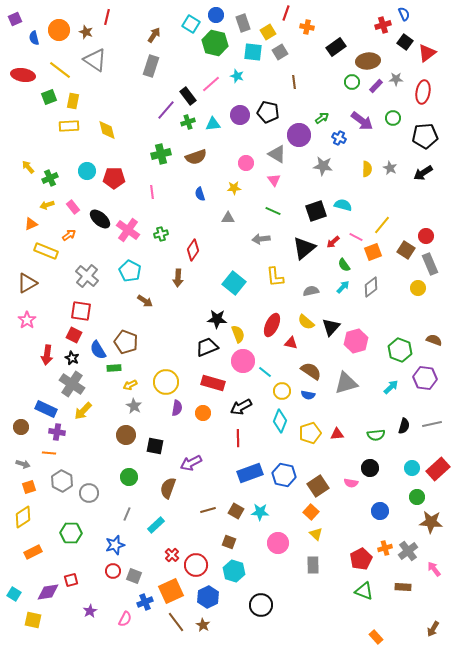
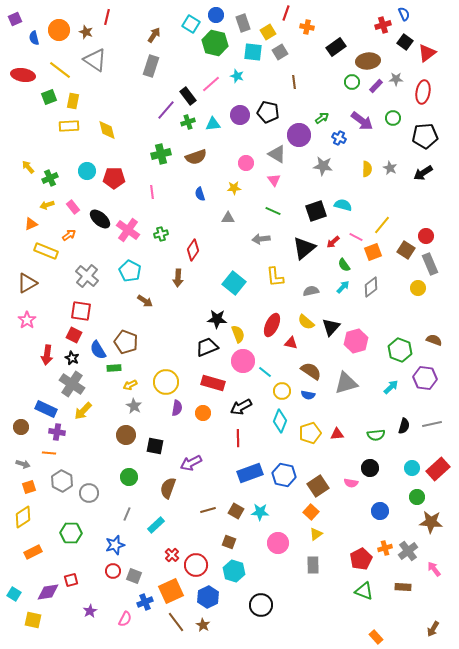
yellow triangle at (316, 534): rotated 40 degrees clockwise
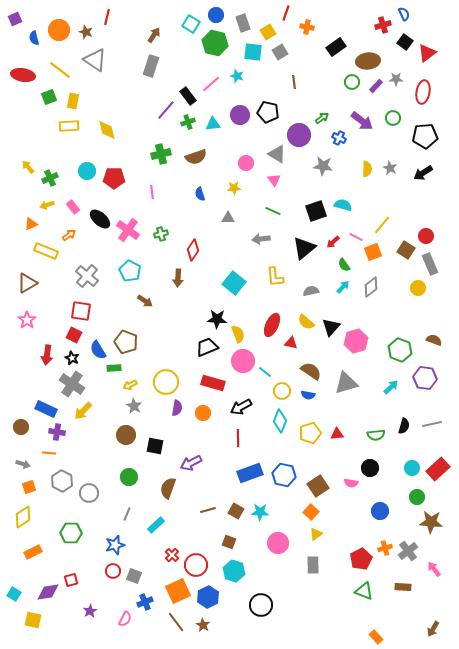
orange square at (171, 591): moved 7 px right
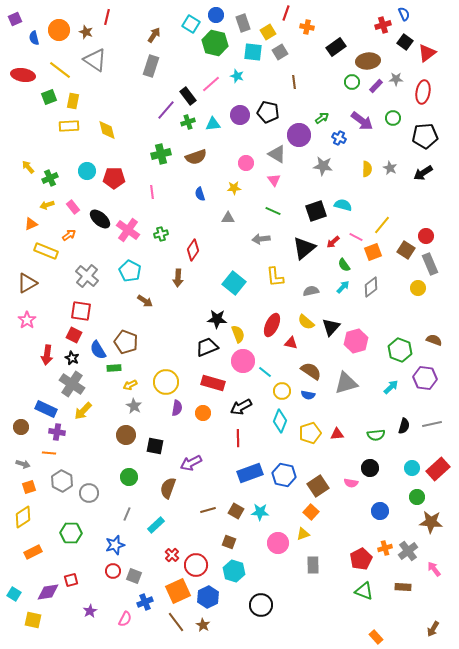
yellow triangle at (316, 534): moved 13 px left; rotated 16 degrees clockwise
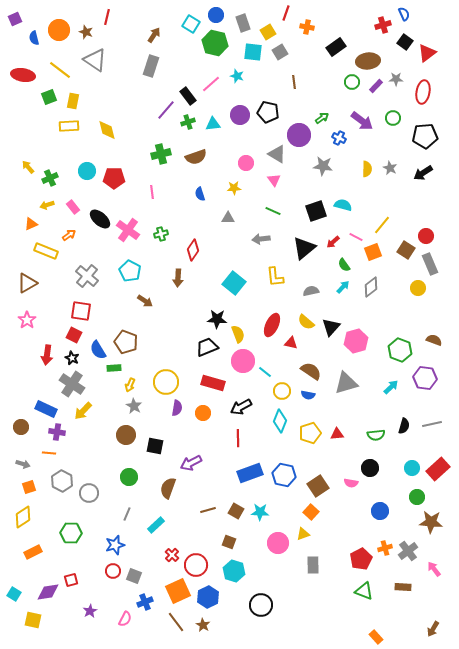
yellow arrow at (130, 385): rotated 40 degrees counterclockwise
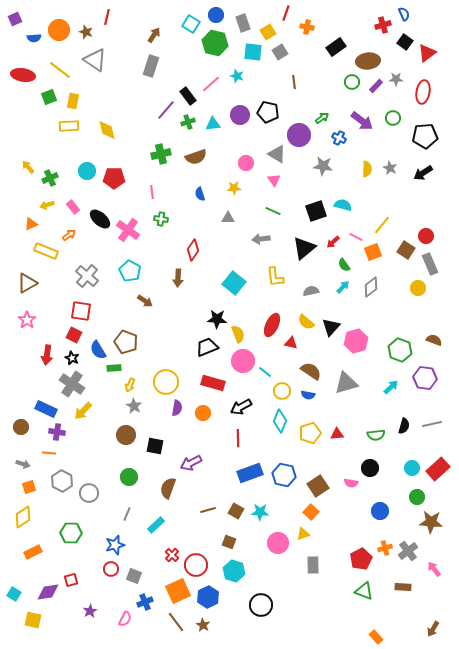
blue semicircle at (34, 38): rotated 80 degrees counterclockwise
green cross at (161, 234): moved 15 px up; rotated 24 degrees clockwise
red circle at (113, 571): moved 2 px left, 2 px up
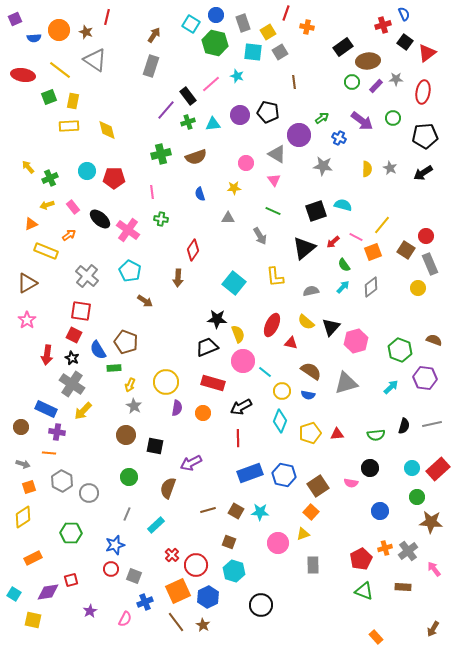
black rectangle at (336, 47): moved 7 px right
gray arrow at (261, 239): moved 1 px left, 3 px up; rotated 114 degrees counterclockwise
orange rectangle at (33, 552): moved 6 px down
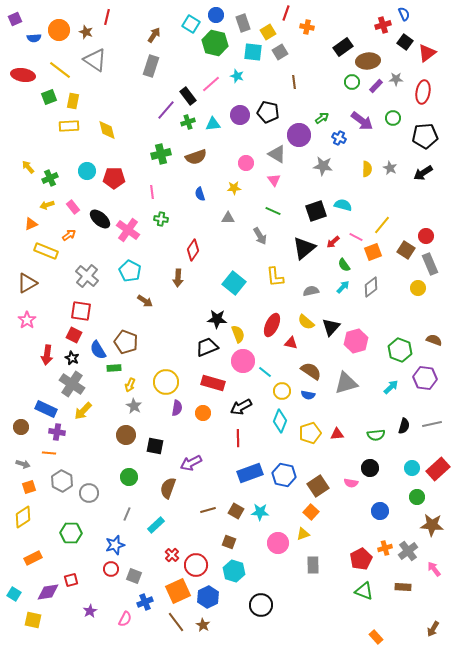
brown star at (431, 522): moved 1 px right, 3 px down
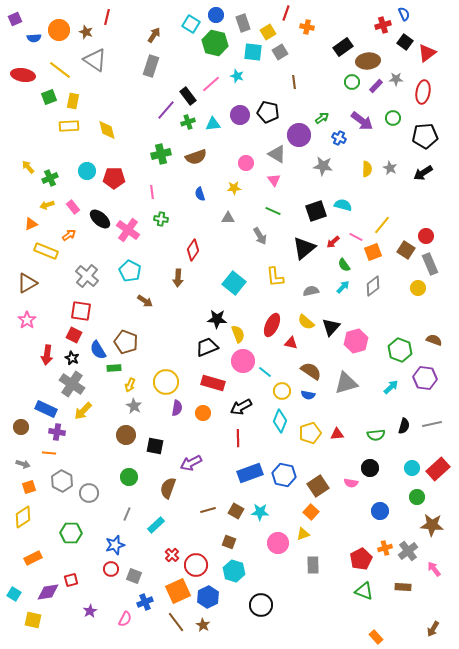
gray diamond at (371, 287): moved 2 px right, 1 px up
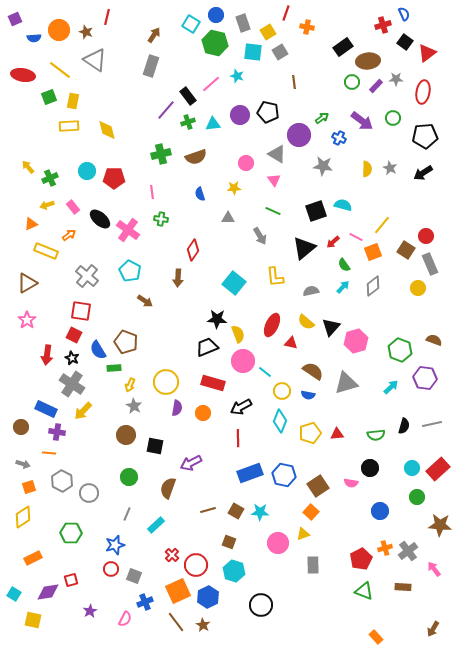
brown semicircle at (311, 371): moved 2 px right
brown star at (432, 525): moved 8 px right
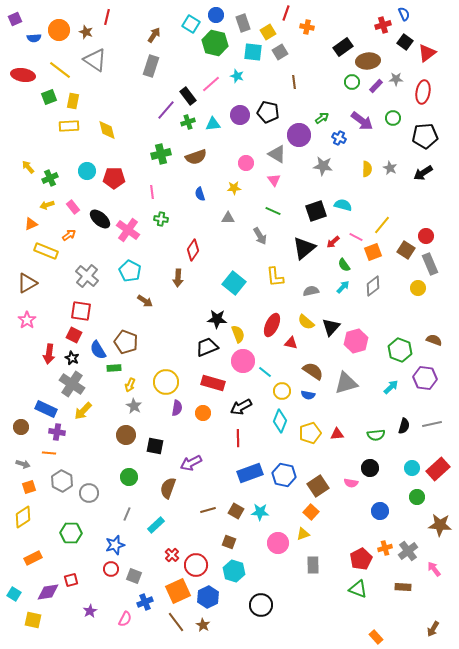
red arrow at (47, 355): moved 2 px right, 1 px up
green triangle at (364, 591): moved 6 px left, 2 px up
